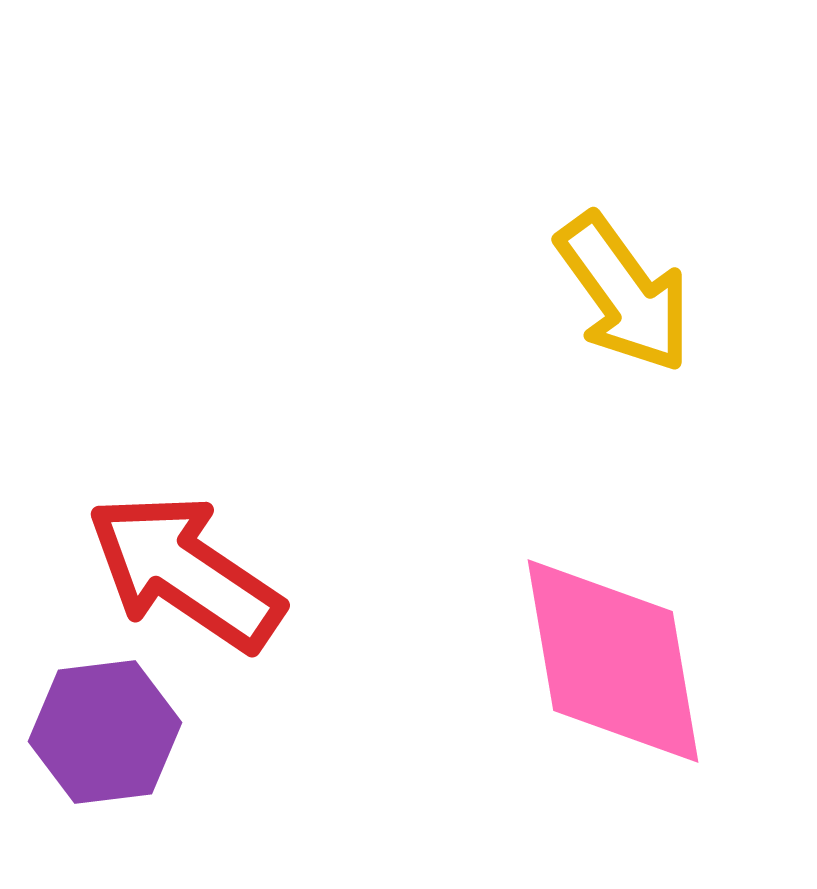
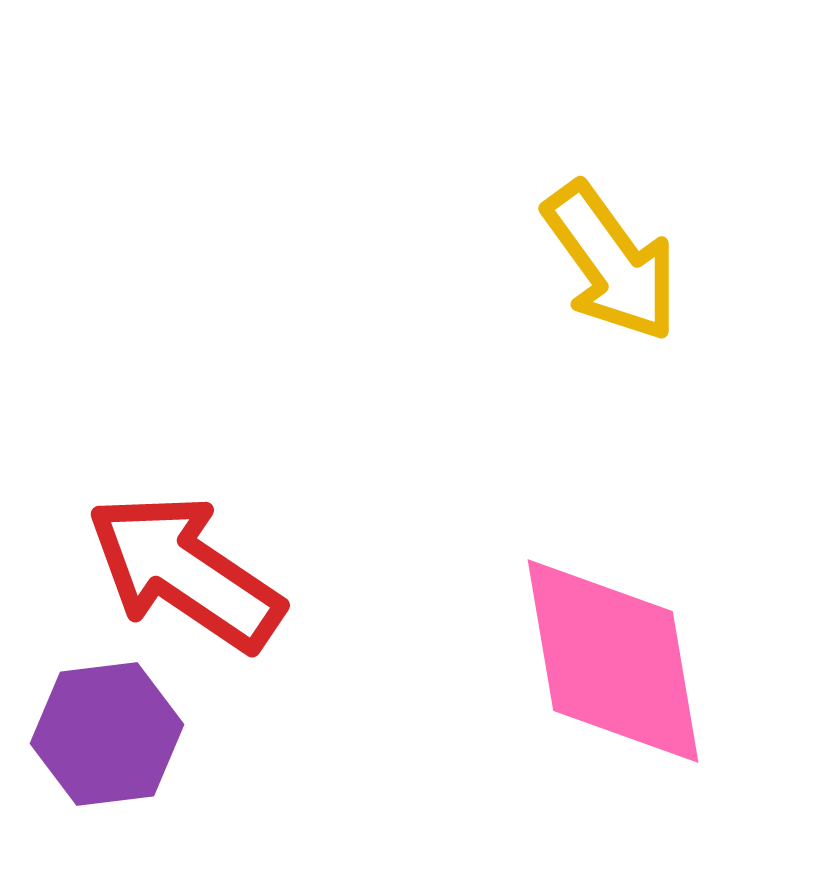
yellow arrow: moved 13 px left, 31 px up
purple hexagon: moved 2 px right, 2 px down
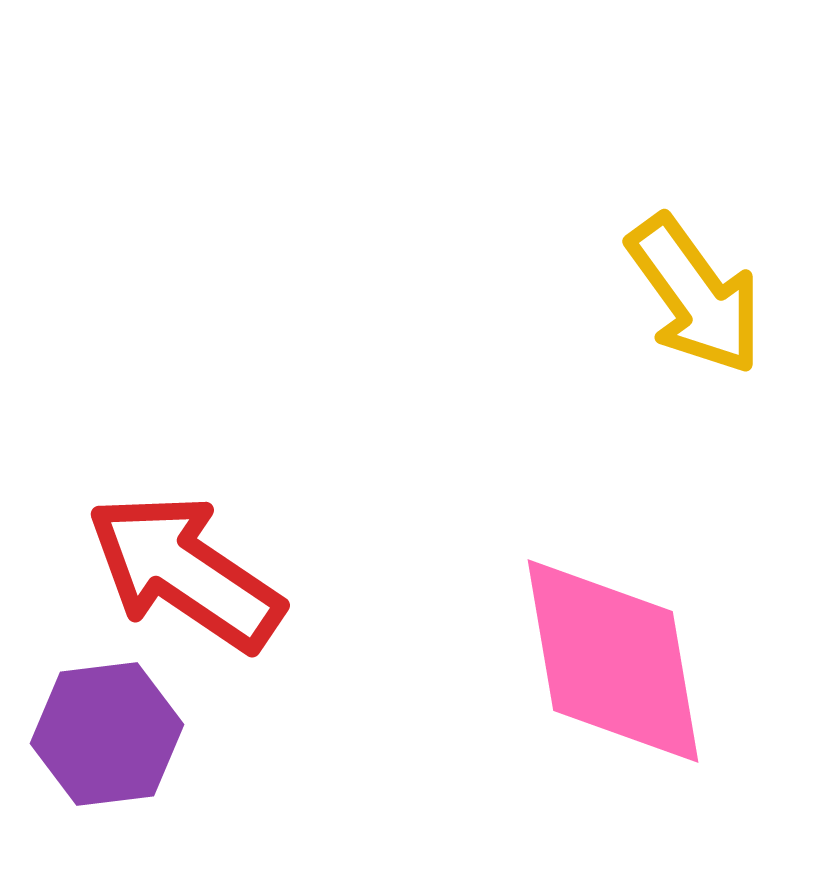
yellow arrow: moved 84 px right, 33 px down
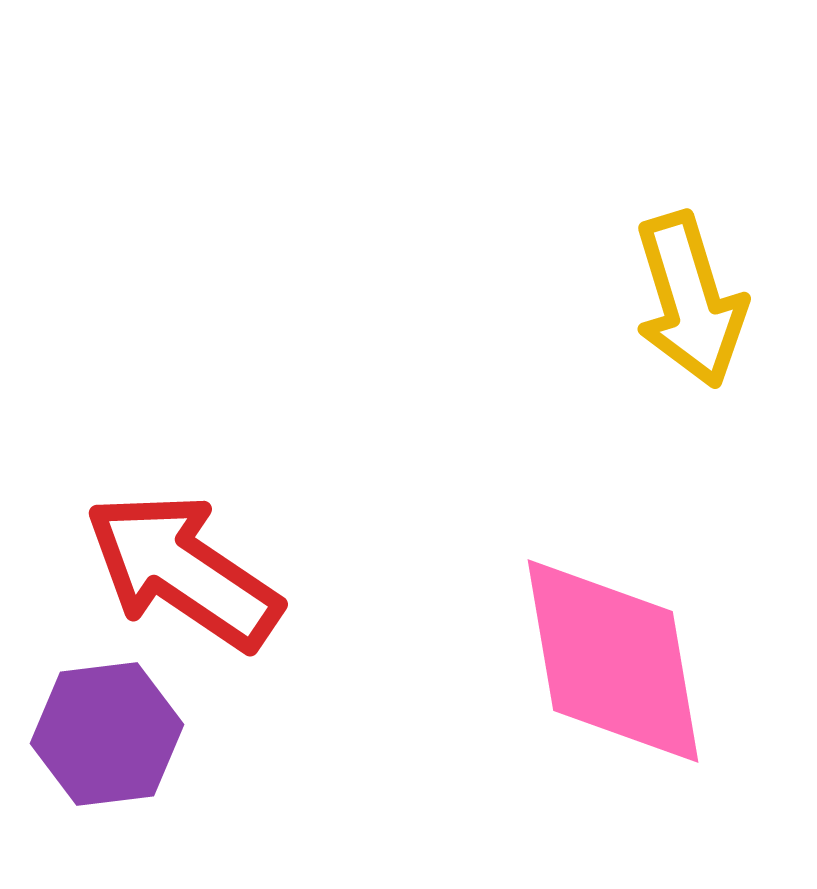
yellow arrow: moved 5 px left, 5 px down; rotated 19 degrees clockwise
red arrow: moved 2 px left, 1 px up
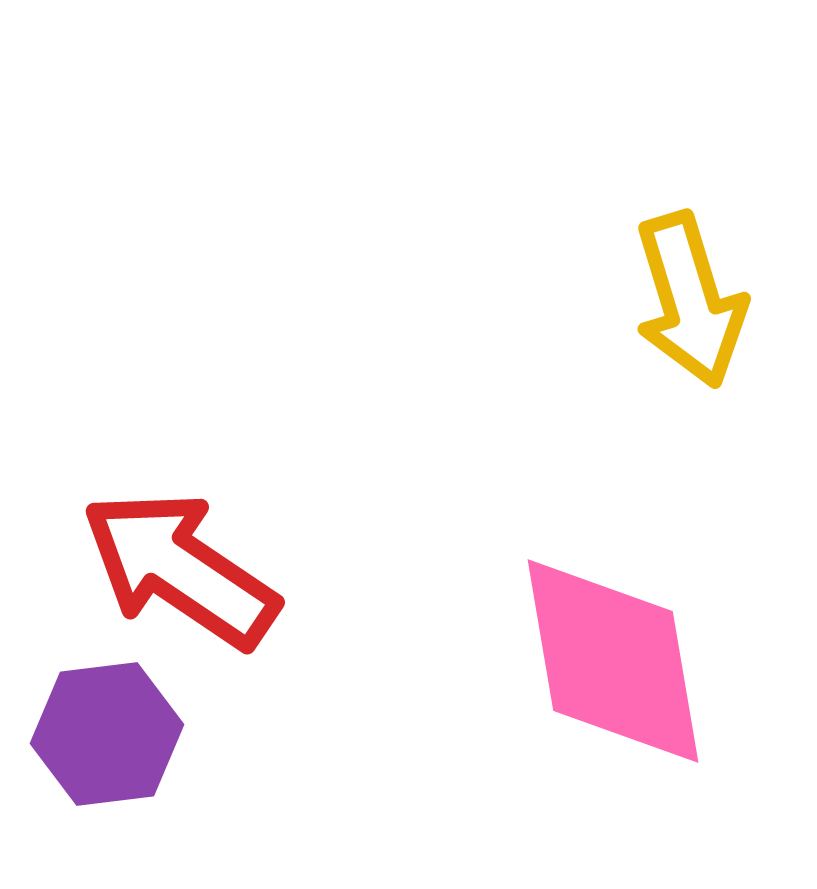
red arrow: moved 3 px left, 2 px up
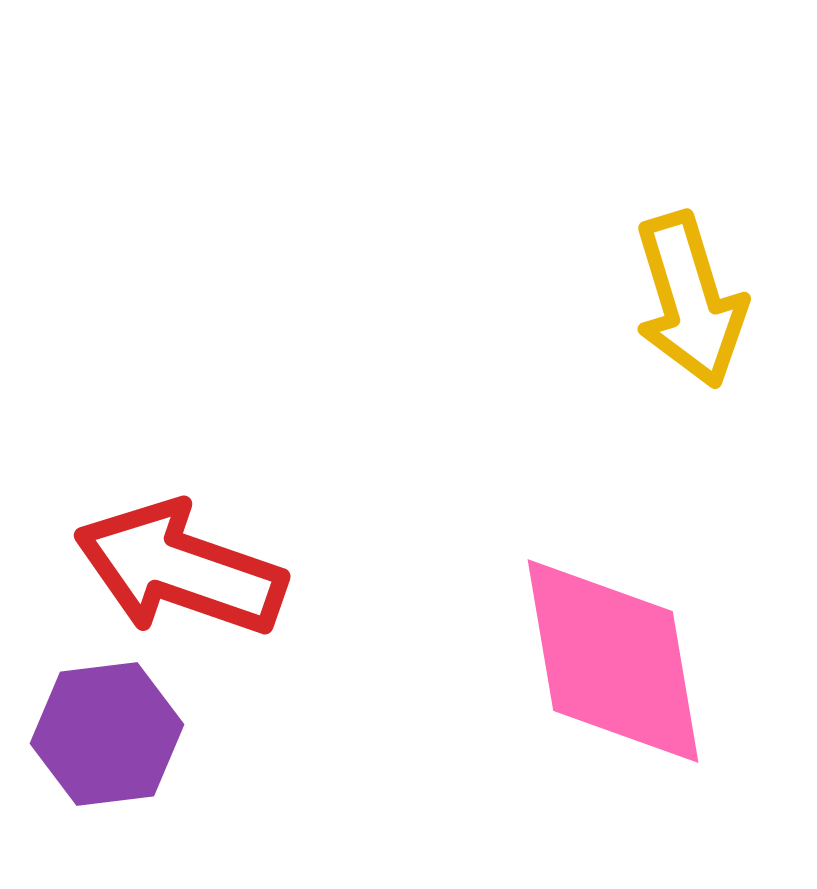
red arrow: rotated 15 degrees counterclockwise
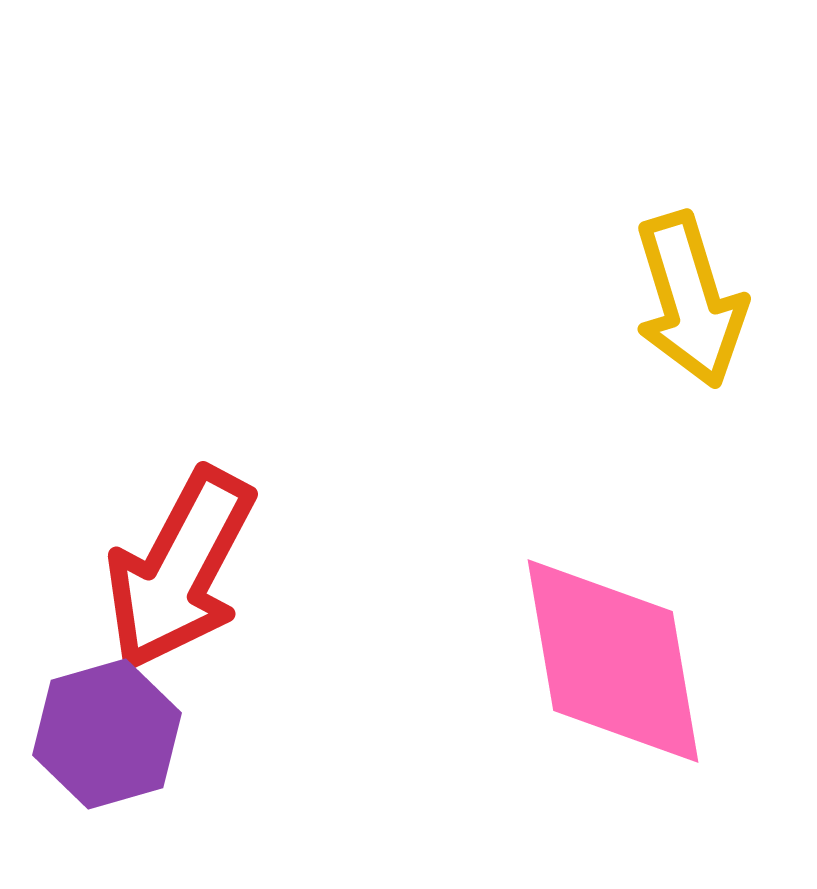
red arrow: rotated 81 degrees counterclockwise
purple hexagon: rotated 9 degrees counterclockwise
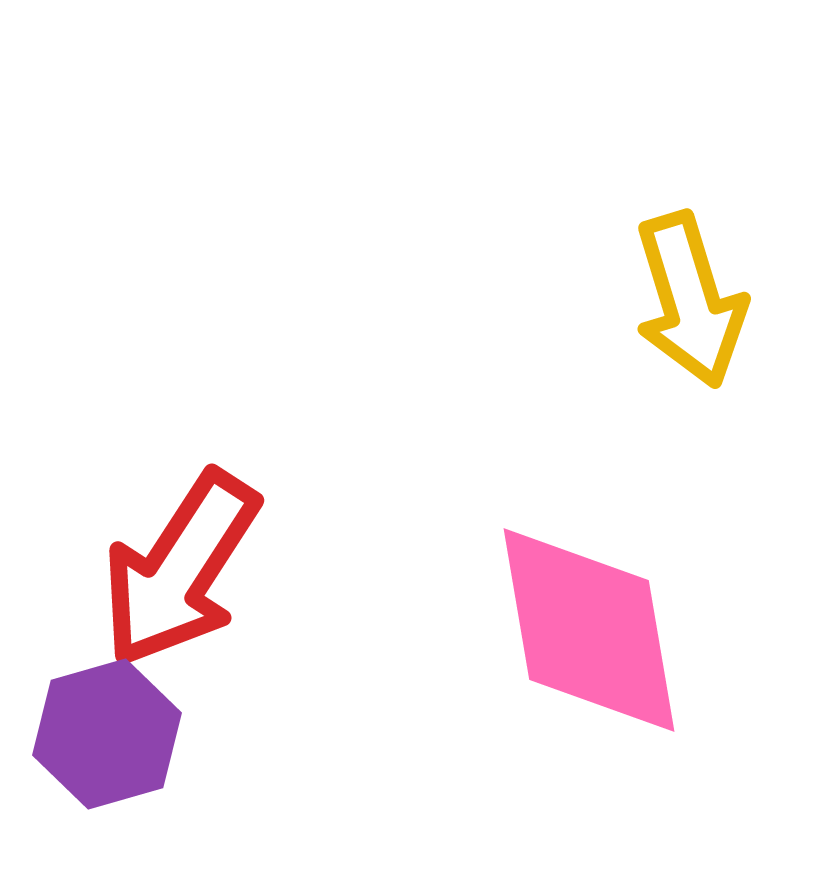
red arrow: rotated 5 degrees clockwise
pink diamond: moved 24 px left, 31 px up
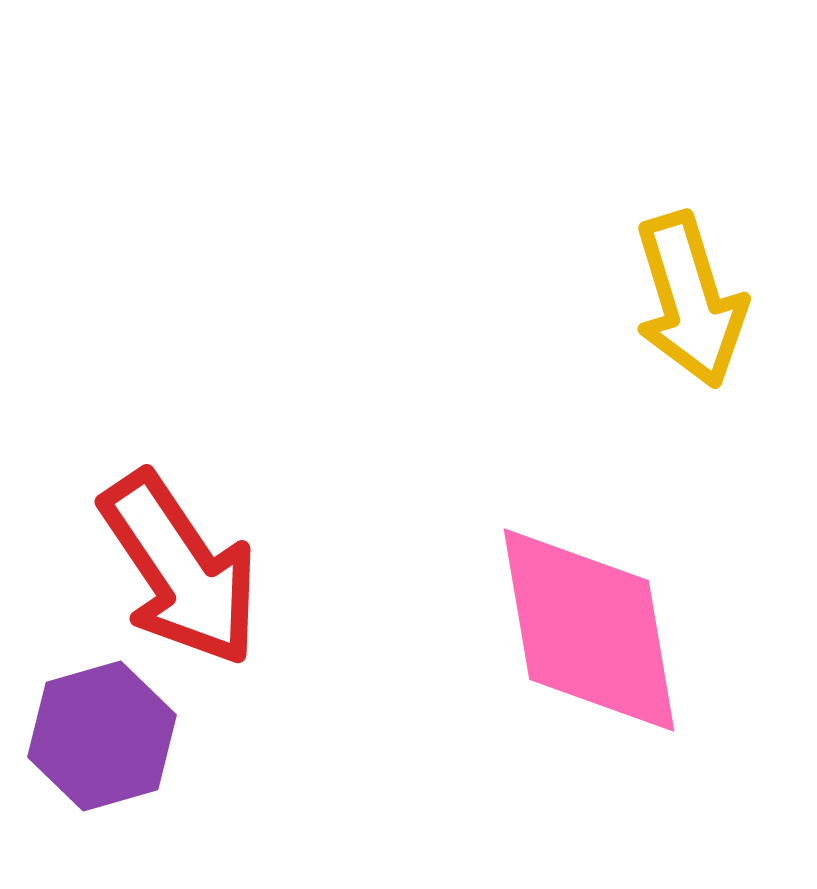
red arrow: rotated 67 degrees counterclockwise
purple hexagon: moved 5 px left, 2 px down
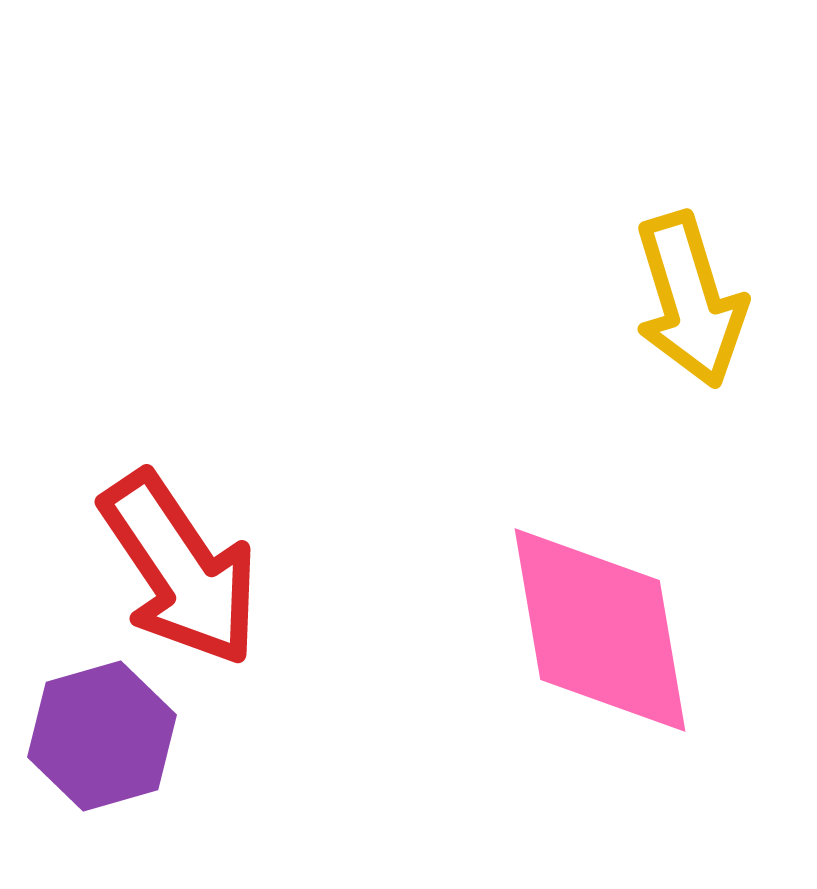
pink diamond: moved 11 px right
